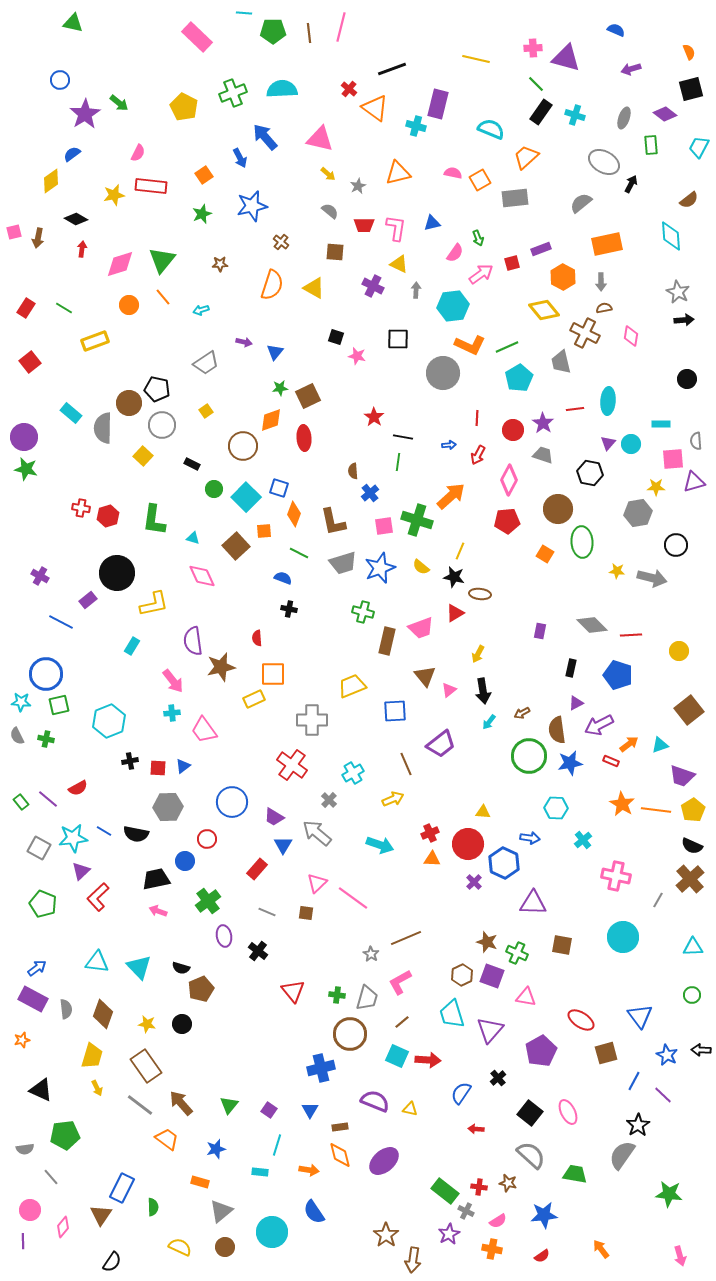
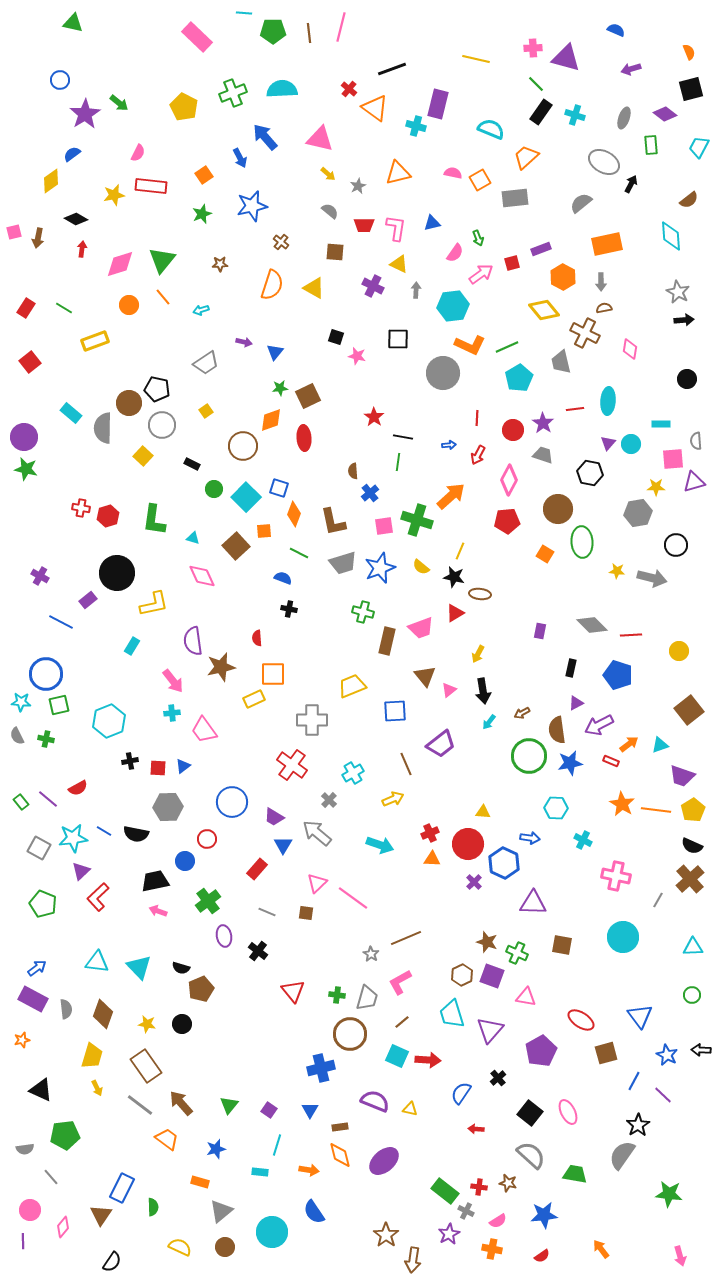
pink diamond at (631, 336): moved 1 px left, 13 px down
cyan cross at (583, 840): rotated 24 degrees counterclockwise
black trapezoid at (156, 879): moved 1 px left, 2 px down
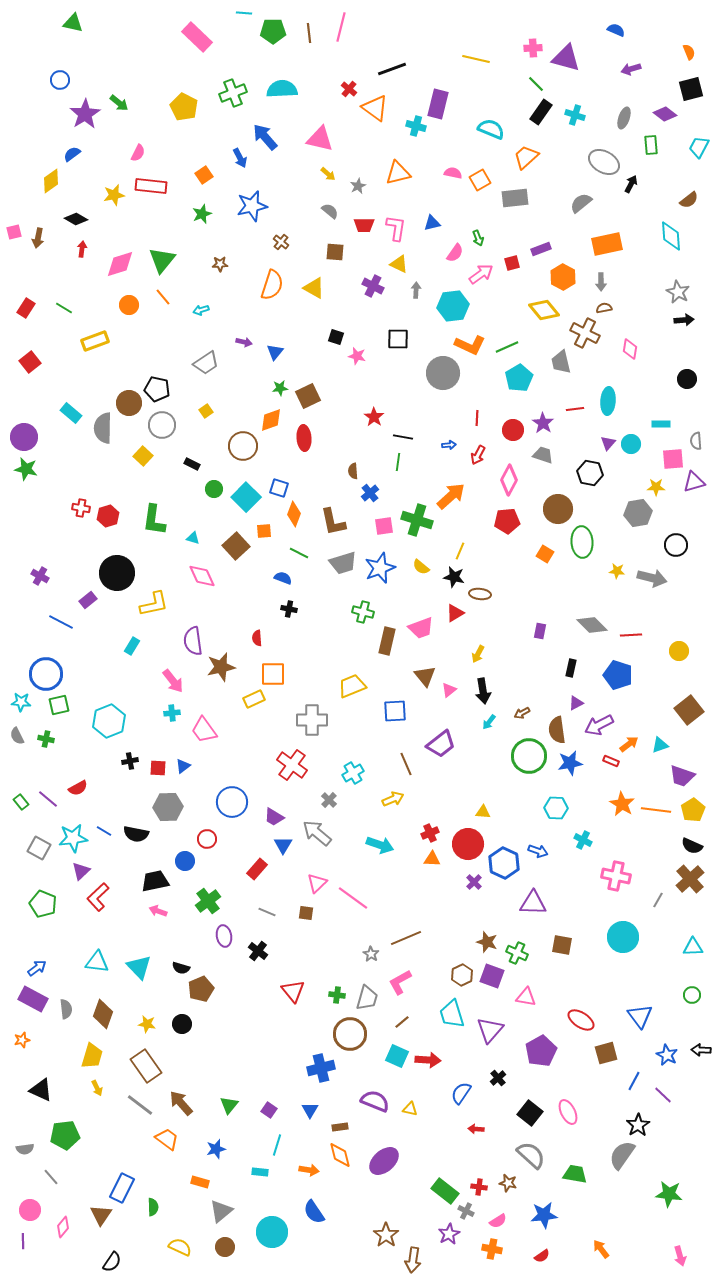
blue arrow at (530, 838): moved 8 px right, 13 px down; rotated 12 degrees clockwise
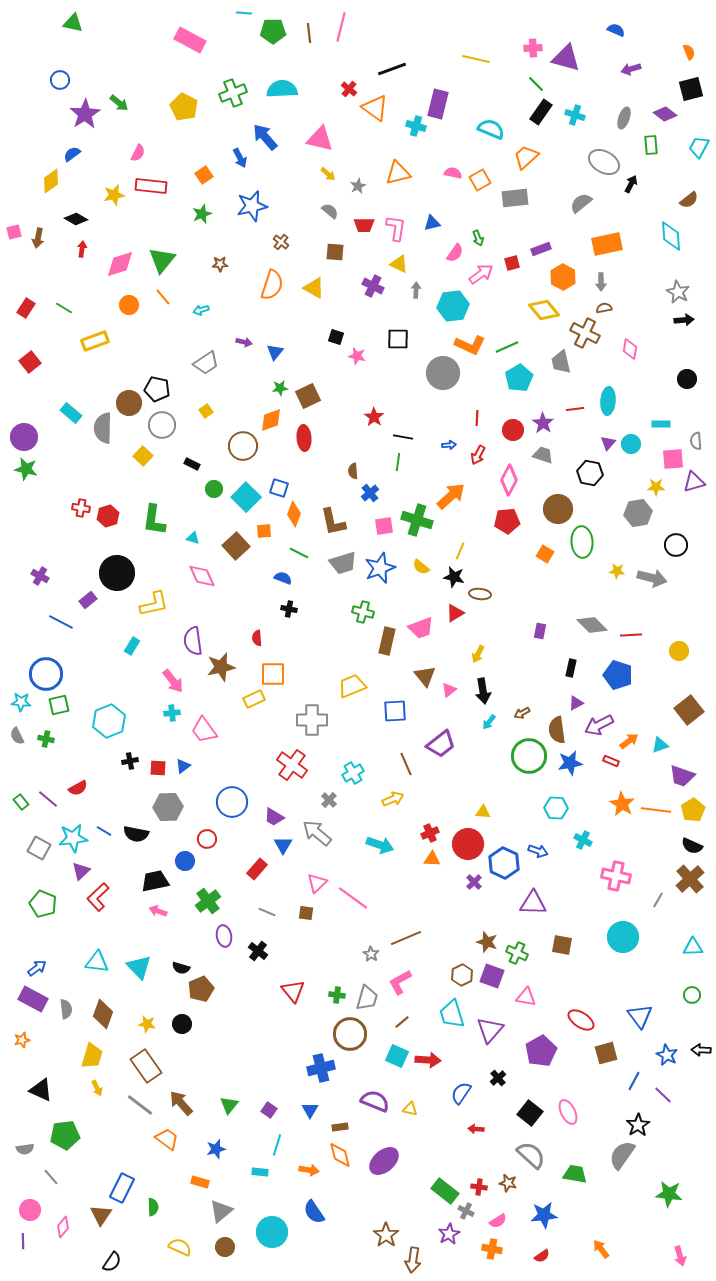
pink rectangle at (197, 37): moved 7 px left, 3 px down; rotated 16 degrees counterclockwise
orange arrow at (629, 744): moved 3 px up
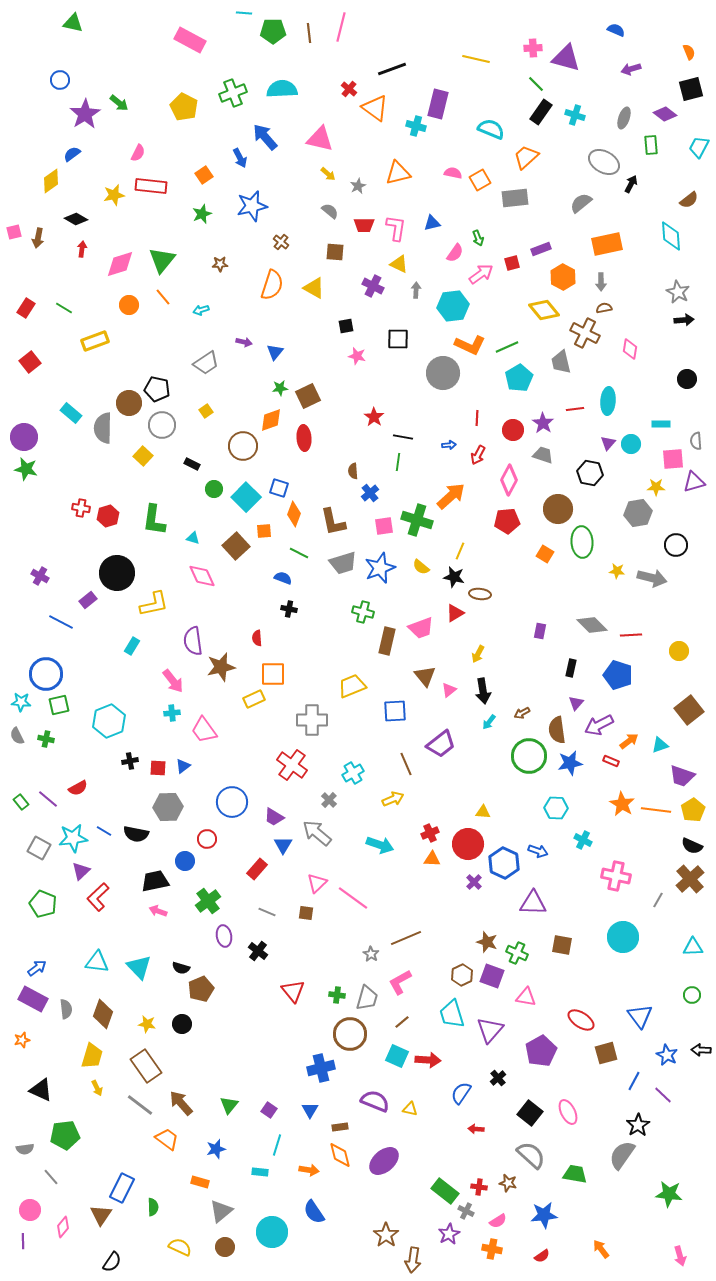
black square at (336, 337): moved 10 px right, 11 px up; rotated 28 degrees counterclockwise
purple triangle at (576, 703): rotated 21 degrees counterclockwise
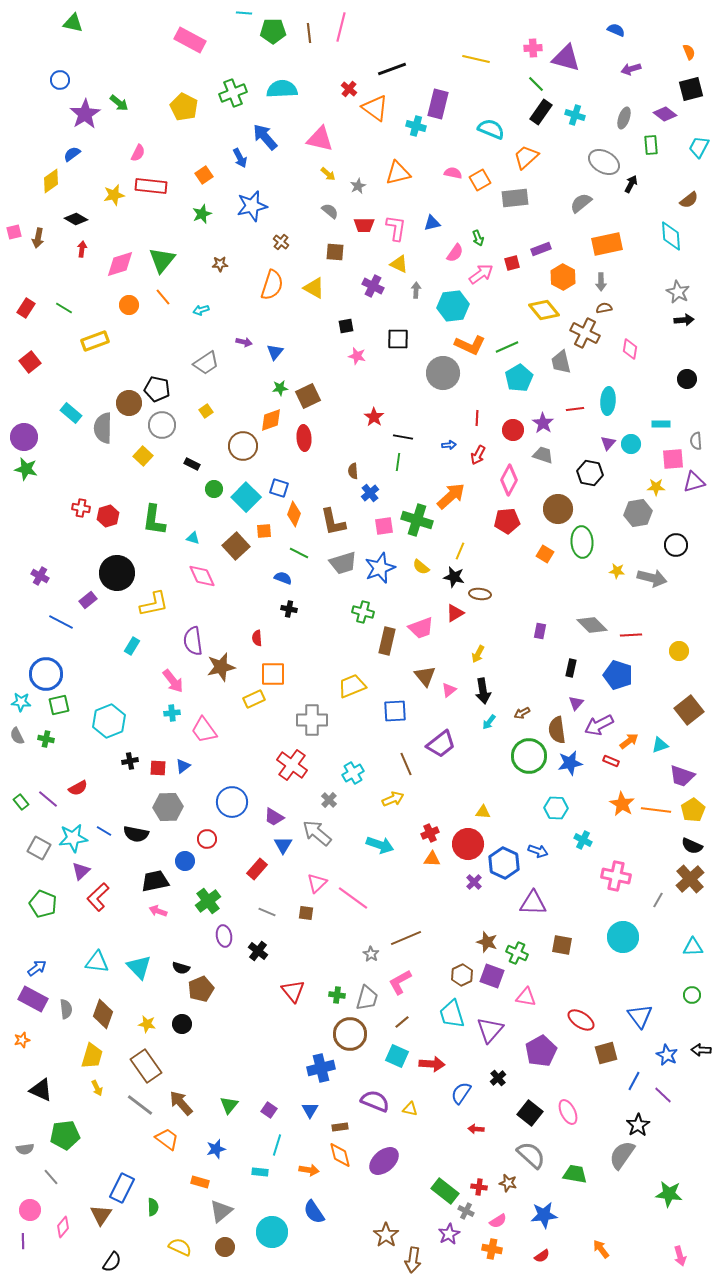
red arrow at (428, 1060): moved 4 px right, 4 px down
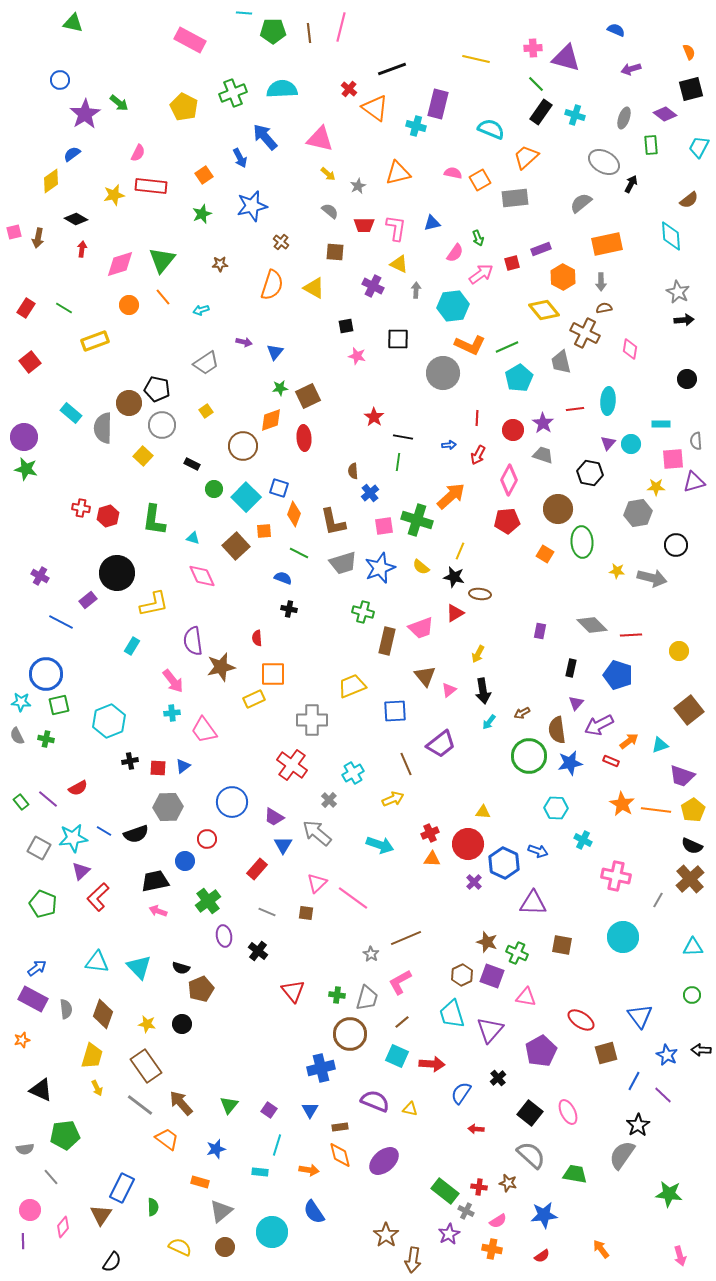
black semicircle at (136, 834): rotated 30 degrees counterclockwise
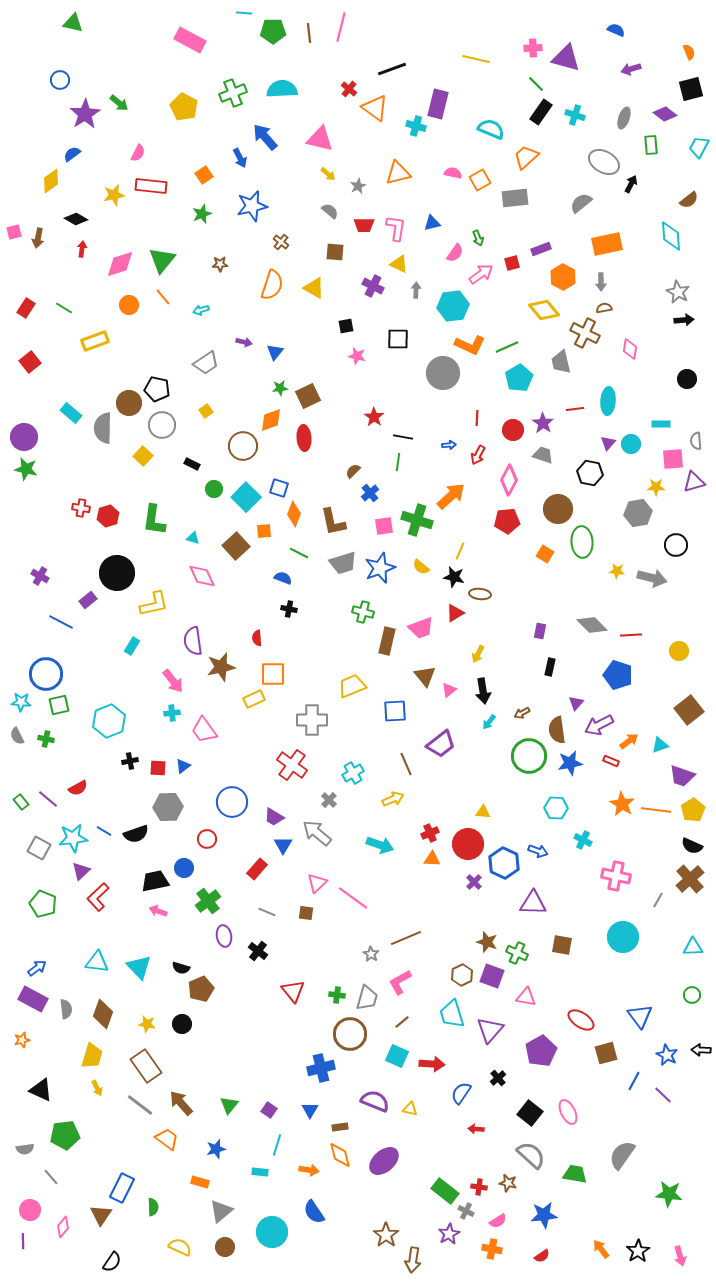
brown semicircle at (353, 471): rotated 49 degrees clockwise
black rectangle at (571, 668): moved 21 px left, 1 px up
blue circle at (185, 861): moved 1 px left, 7 px down
black star at (638, 1125): moved 126 px down
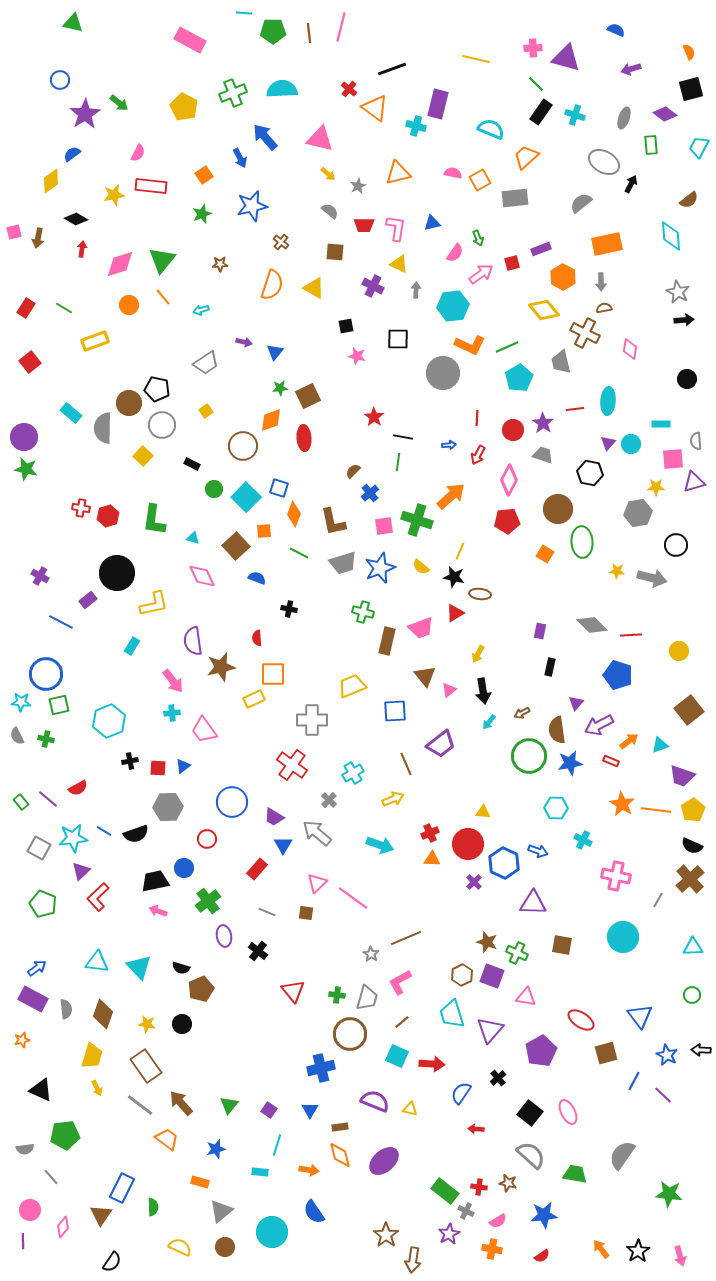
blue semicircle at (283, 578): moved 26 px left
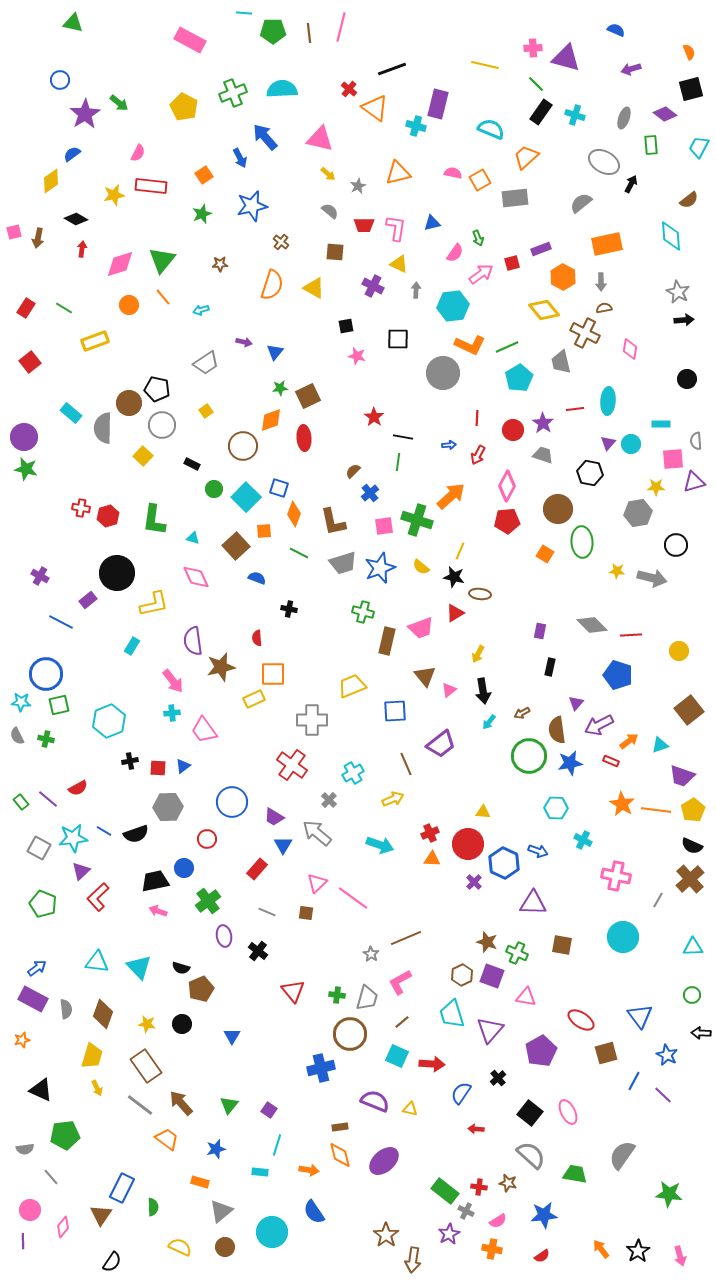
yellow line at (476, 59): moved 9 px right, 6 px down
pink diamond at (509, 480): moved 2 px left, 6 px down
pink diamond at (202, 576): moved 6 px left, 1 px down
black arrow at (701, 1050): moved 17 px up
blue triangle at (310, 1110): moved 78 px left, 74 px up
